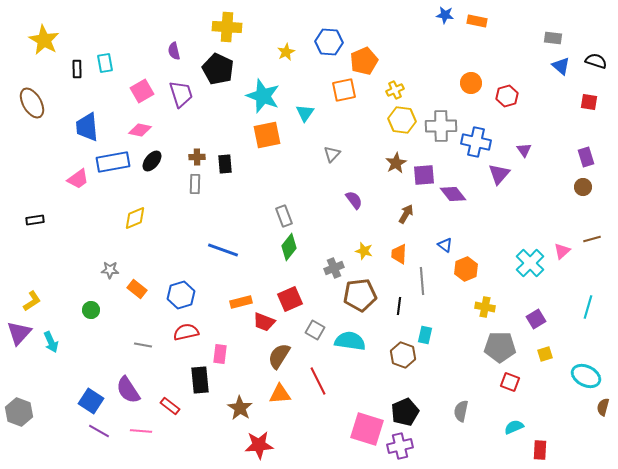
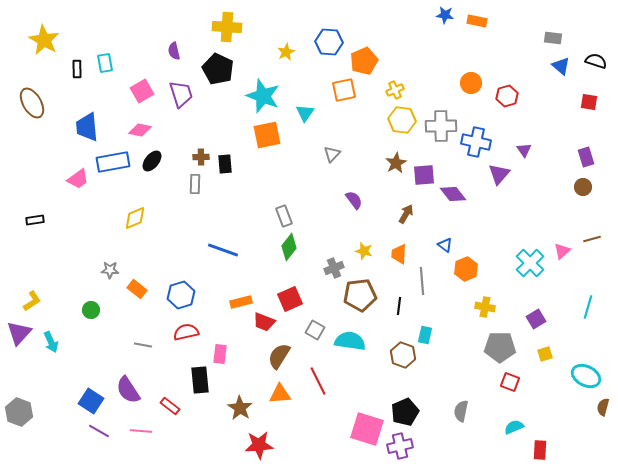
brown cross at (197, 157): moved 4 px right
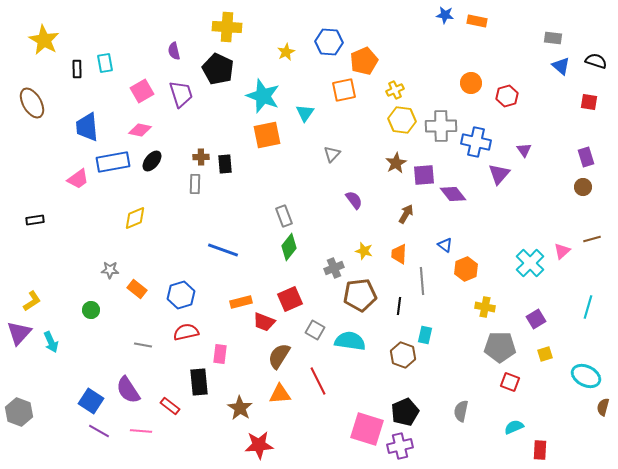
black rectangle at (200, 380): moved 1 px left, 2 px down
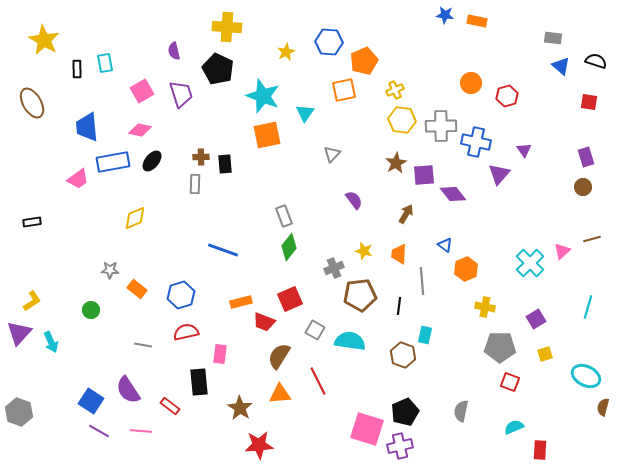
black rectangle at (35, 220): moved 3 px left, 2 px down
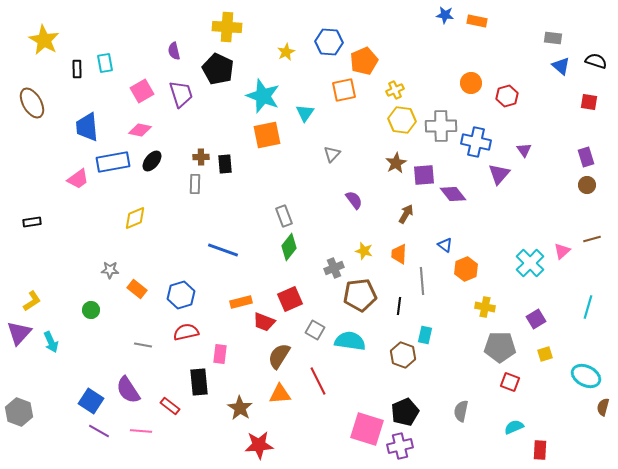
brown circle at (583, 187): moved 4 px right, 2 px up
